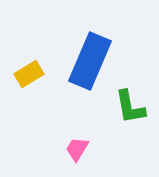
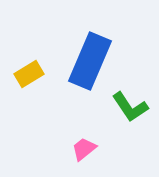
green L-shape: rotated 24 degrees counterclockwise
pink trapezoid: moved 7 px right; rotated 20 degrees clockwise
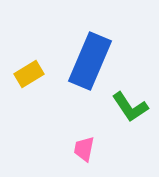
pink trapezoid: rotated 40 degrees counterclockwise
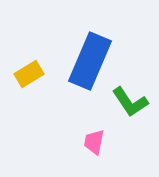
green L-shape: moved 5 px up
pink trapezoid: moved 10 px right, 7 px up
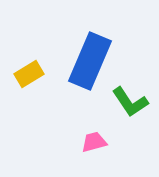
pink trapezoid: rotated 64 degrees clockwise
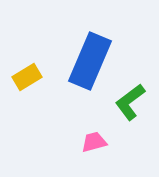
yellow rectangle: moved 2 px left, 3 px down
green L-shape: rotated 87 degrees clockwise
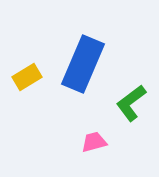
blue rectangle: moved 7 px left, 3 px down
green L-shape: moved 1 px right, 1 px down
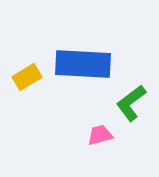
blue rectangle: rotated 70 degrees clockwise
pink trapezoid: moved 6 px right, 7 px up
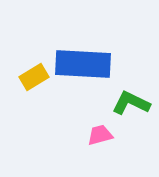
yellow rectangle: moved 7 px right
green L-shape: rotated 63 degrees clockwise
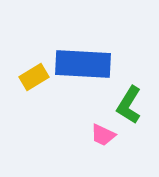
green L-shape: moved 2 px left, 2 px down; rotated 84 degrees counterclockwise
pink trapezoid: moved 3 px right; rotated 140 degrees counterclockwise
